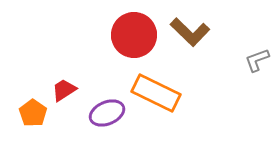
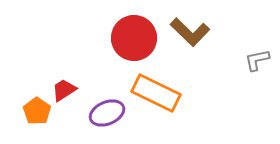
red circle: moved 3 px down
gray L-shape: rotated 8 degrees clockwise
orange pentagon: moved 4 px right, 2 px up
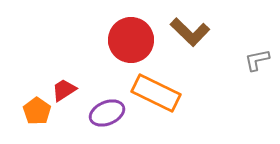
red circle: moved 3 px left, 2 px down
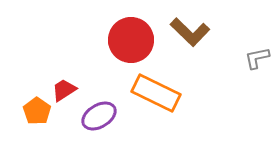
gray L-shape: moved 2 px up
purple ellipse: moved 8 px left, 3 px down; rotated 8 degrees counterclockwise
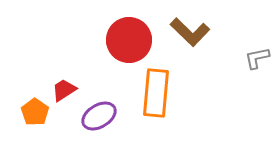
red circle: moved 2 px left
orange rectangle: rotated 69 degrees clockwise
orange pentagon: moved 2 px left, 1 px down
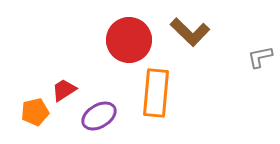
gray L-shape: moved 3 px right, 1 px up
orange pentagon: rotated 24 degrees clockwise
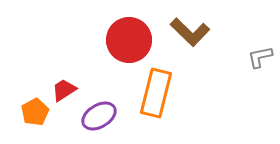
orange rectangle: rotated 9 degrees clockwise
orange pentagon: rotated 16 degrees counterclockwise
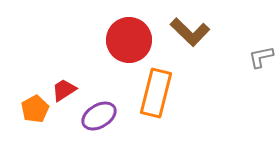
gray L-shape: moved 1 px right
orange pentagon: moved 3 px up
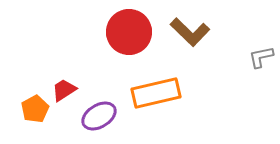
red circle: moved 8 px up
orange rectangle: rotated 63 degrees clockwise
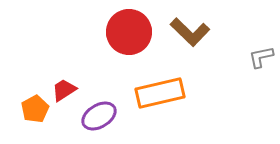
orange rectangle: moved 4 px right
